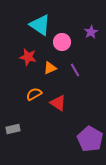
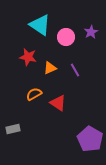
pink circle: moved 4 px right, 5 px up
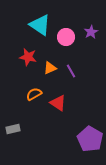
purple line: moved 4 px left, 1 px down
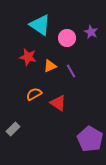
purple star: rotated 16 degrees counterclockwise
pink circle: moved 1 px right, 1 px down
orange triangle: moved 2 px up
gray rectangle: rotated 32 degrees counterclockwise
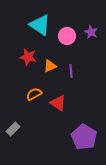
pink circle: moved 2 px up
purple line: rotated 24 degrees clockwise
purple pentagon: moved 6 px left, 2 px up
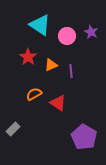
red star: rotated 24 degrees clockwise
orange triangle: moved 1 px right, 1 px up
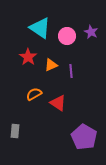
cyan triangle: moved 3 px down
gray rectangle: moved 2 px right, 2 px down; rotated 40 degrees counterclockwise
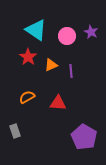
cyan triangle: moved 4 px left, 2 px down
orange semicircle: moved 7 px left, 3 px down
red triangle: rotated 30 degrees counterclockwise
gray rectangle: rotated 24 degrees counterclockwise
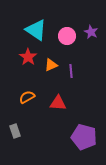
purple pentagon: rotated 15 degrees counterclockwise
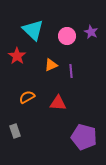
cyan triangle: moved 3 px left; rotated 10 degrees clockwise
red star: moved 11 px left, 1 px up
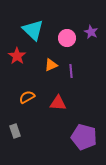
pink circle: moved 2 px down
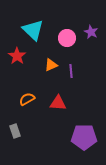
orange semicircle: moved 2 px down
purple pentagon: rotated 15 degrees counterclockwise
